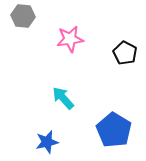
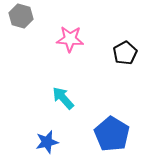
gray hexagon: moved 2 px left; rotated 10 degrees clockwise
pink star: rotated 12 degrees clockwise
black pentagon: rotated 15 degrees clockwise
blue pentagon: moved 2 px left, 4 px down
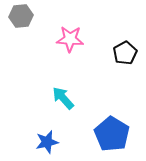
gray hexagon: rotated 20 degrees counterclockwise
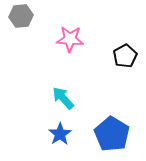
black pentagon: moved 3 px down
blue star: moved 13 px right, 8 px up; rotated 20 degrees counterclockwise
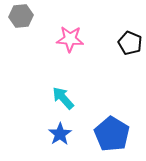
black pentagon: moved 5 px right, 13 px up; rotated 20 degrees counterclockwise
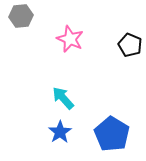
pink star: rotated 20 degrees clockwise
black pentagon: moved 2 px down
blue star: moved 2 px up
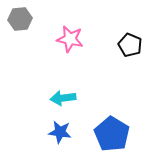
gray hexagon: moved 1 px left, 3 px down
pink star: rotated 12 degrees counterclockwise
cyan arrow: rotated 55 degrees counterclockwise
blue star: rotated 30 degrees counterclockwise
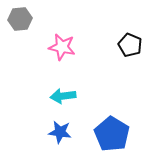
pink star: moved 8 px left, 8 px down
cyan arrow: moved 2 px up
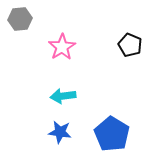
pink star: rotated 28 degrees clockwise
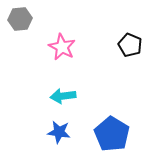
pink star: rotated 12 degrees counterclockwise
blue star: moved 1 px left
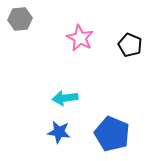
pink star: moved 18 px right, 9 px up
cyan arrow: moved 2 px right, 2 px down
blue pentagon: rotated 8 degrees counterclockwise
